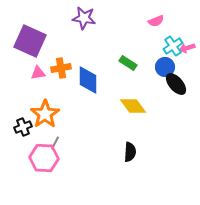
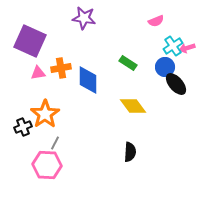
pink hexagon: moved 3 px right, 7 px down
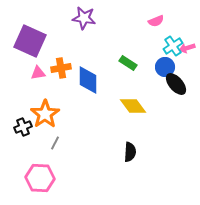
pink hexagon: moved 7 px left, 13 px down
